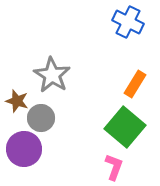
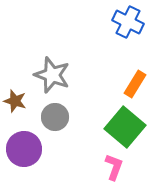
gray star: rotated 12 degrees counterclockwise
brown star: moved 2 px left
gray circle: moved 14 px right, 1 px up
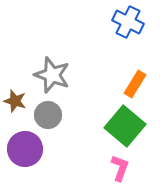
gray circle: moved 7 px left, 2 px up
green square: moved 1 px up
purple circle: moved 1 px right
pink L-shape: moved 6 px right, 1 px down
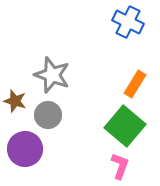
pink L-shape: moved 2 px up
